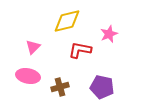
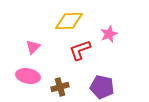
yellow diamond: moved 2 px right; rotated 12 degrees clockwise
red L-shape: rotated 30 degrees counterclockwise
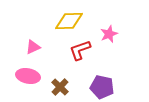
pink triangle: rotated 21 degrees clockwise
brown cross: rotated 30 degrees counterclockwise
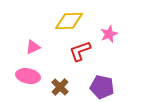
red L-shape: moved 1 px down
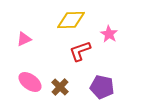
yellow diamond: moved 2 px right, 1 px up
pink star: rotated 18 degrees counterclockwise
pink triangle: moved 9 px left, 8 px up
pink ellipse: moved 2 px right, 6 px down; rotated 25 degrees clockwise
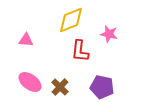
yellow diamond: rotated 20 degrees counterclockwise
pink star: rotated 18 degrees counterclockwise
pink triangle: moved 2 px right, 1 px down; rotated 28 degrees clockwise
red L-shape: rotated 65 degrees counterclockwise
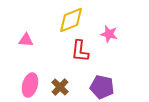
pink ellipse: moved 3 px down; rotated 70 degrees clockwise
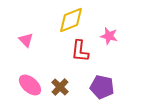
pink star: moved 2 px down
pink triangle: rotated 42 degrees clockwise
pink ellipse: rotated 65 degrees counterclockwise
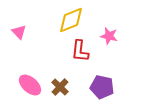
pink triangle: moved 7 px left, 8 px up
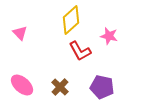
yellow diamond: rotated 20 degrees counterclockwise
pink triangle: moved 1 px right, 1 px down
red L-shape: rotated 35 degrees counterclockwise
pink ellipse: moved 8 px left
